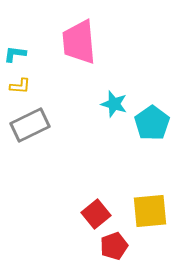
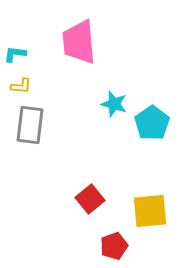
yellow L-shape: moved 1 px right
gray rectangle: rotated 57 degrees counterclockwise
red square: moved 6 px left, 15 px up
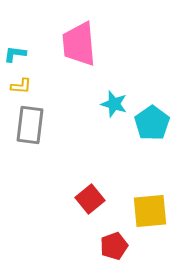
pink trapezoid: moved 2 px down
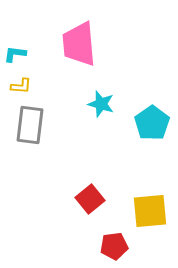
cyan star: moved 13 px left
red pentagon: rotated 12 degrees clockwise
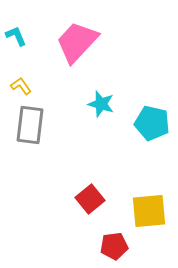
pink trapezoid: moved 2 px left, 2 px up; rotated 48 degrees clockwise
cyan L-shape: moved 1 px right, 18 px up; rotated 60 degrees clockwise
yellow L-shape: rotated 130 degrees counterclockwise
cyan pentagon: rotated 24 degrees counterclockwise
yellow square: moved 1 px left
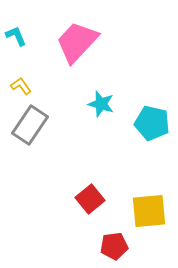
gray rectangle: rotated 27 degrees clockwise
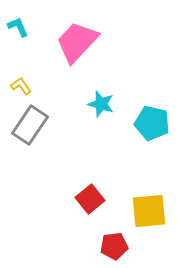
cyan L-shape: moved 2 px right, 9 px up
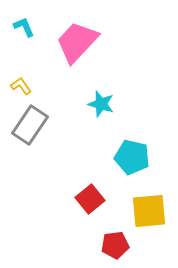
cyan L-shape: moved 6 px right
cyan pentagon: moved 20 px left, 34 px down
red pentagon: moved 1 px right, 1 px up
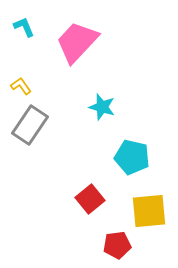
cyan star: moved 1 px right, 3 px down
red pentagon: moved 2 px right
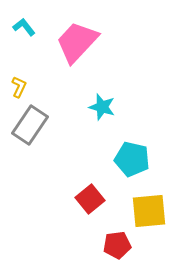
cyan L-shape: rotated 15 degrees counterclockwise
yellow L-shape: moved 2 px left, 1 px down; rotated 60 degrees clockwise
cyan pentagon: moved 2 px down
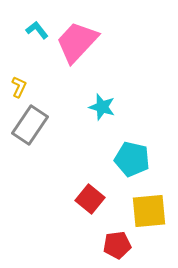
cyan L-shape: moved 13 px right, 3 px down
red square: rotated 12 degrees counterclockwise
